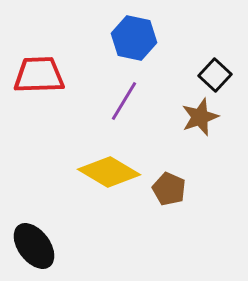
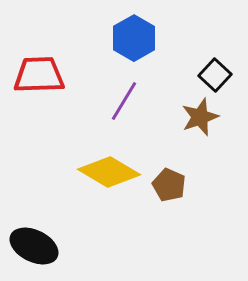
blue hexagon: rotated 18 degrees clockwise
brown pentagon: moved 4 px up
black ellipse: rotated 27 degrees counterclockwise
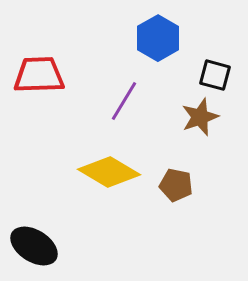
blue hexagon: moved 24 px right
black square: rotated 28 degrees counterclockwise
brown pentagon: moved 7 px right; rotated 12 degrees counterclockwise
black ellipse: rotated 6 degrees clockwise
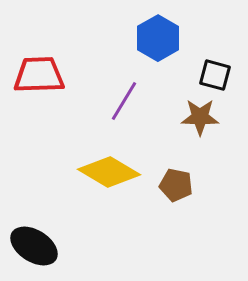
brown star: rotated 21 degrees clockwise
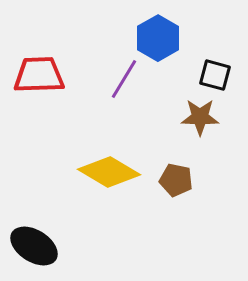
purple line: moved 22 px up
brown pentagon: moved 5 px up
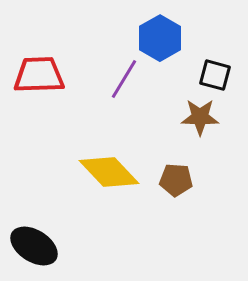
blue hexagon: moved 2 px right
yellow diamond: rotated 16 degrees clockwise
brown pentagon: rotated 8 degrees counterclockwise
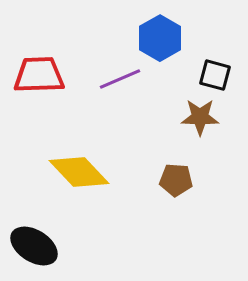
purple line: moved 4 px left; rotated 36 degrees clockwise
yellow diamond: moved 30 px left
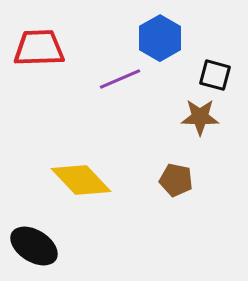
red trapezoid: moved 27 px up
yellow diamond: moved 2 px right, 8 px down
brown pentagon: rotated 8 degrees clockwise
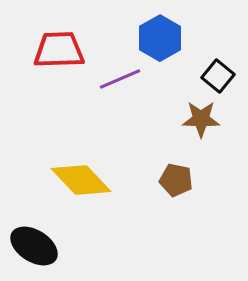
red trapezoid: moved 20 px right, 2 px down
black square: moved 3 px right, 1 px down; rotated 24 degrees clockwise
brown star: moved 1 px right, 2 px down
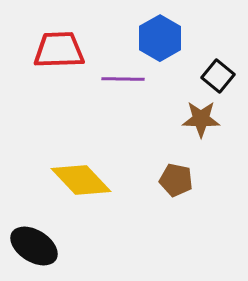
purple line: moved 3 px right; rotated 24 degrees clockwise
